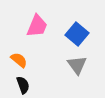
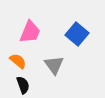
pink trapezoid: moved 7 px left, 6 px down
orange semicircle: moved 1 px left, 1 px down
gray triangle: moved 23 px left
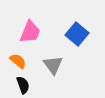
gray triangle: moved 1 px left
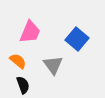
blue square: moved 5 px down
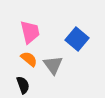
pink trapezoid: rotated 35 degrees counterclockwise
orange semicircle: moved 11 px right, 2 px up
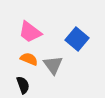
pink trapezoid: rotated 140 degrees clockwise
orange semicircle: rotated 18 degrees counterclockwise
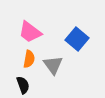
orange semicircle: rotated 78 degrees clockwise
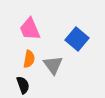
pink trapezoid: moved 3 px up; rotated 30 degrees clockwise
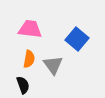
pink trapezoid: rotated 120 degrees clockwise
